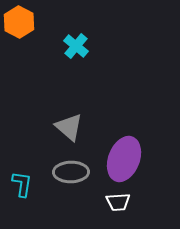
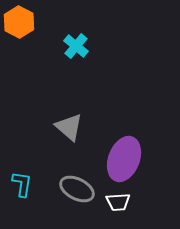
gray ellipse: moved 6 px right, 17 px down; rotated 28 degrees clockwise
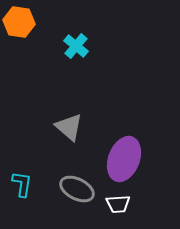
orange hexagon: rotated 20 degrees counterclockwise
white trapezoid: moved 2 px down
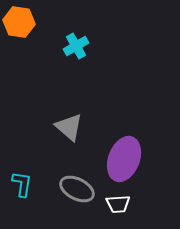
cyan cross: rotated 20 degrees clockwise
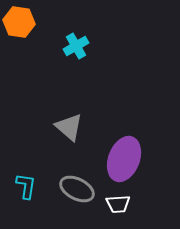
cyan L-shape: moved 4 px right, 2 px down
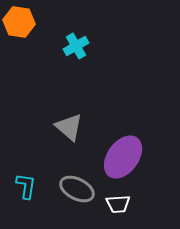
purple ellipse: moved 1 px left, 2 px up; rotated 15 degrees clockwise
